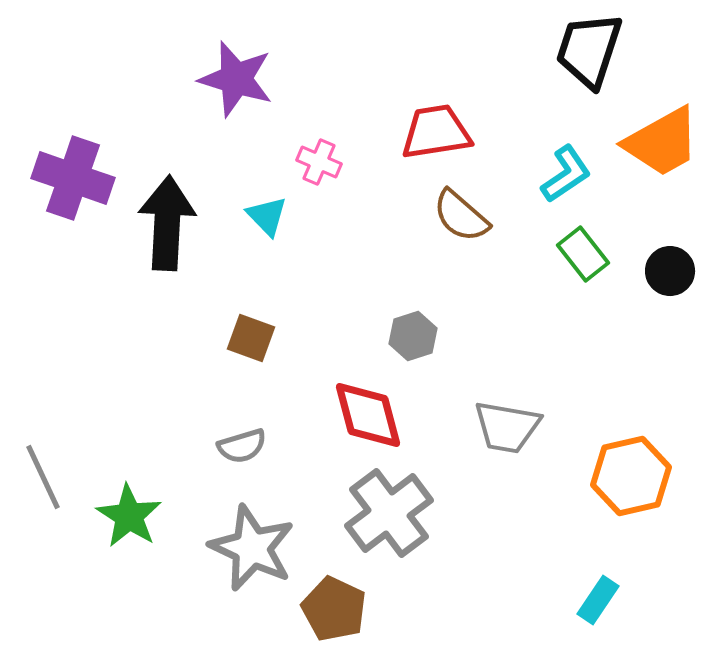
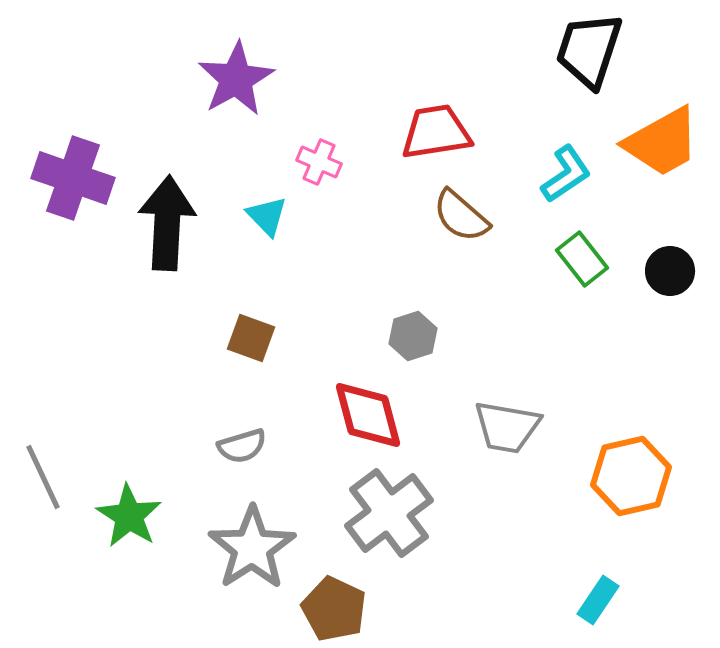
purple star: rotated 26 degrees clockwise
green rectangle: moved 1 px left, 5 px down
gray star: rotated 14 degrees clockwise
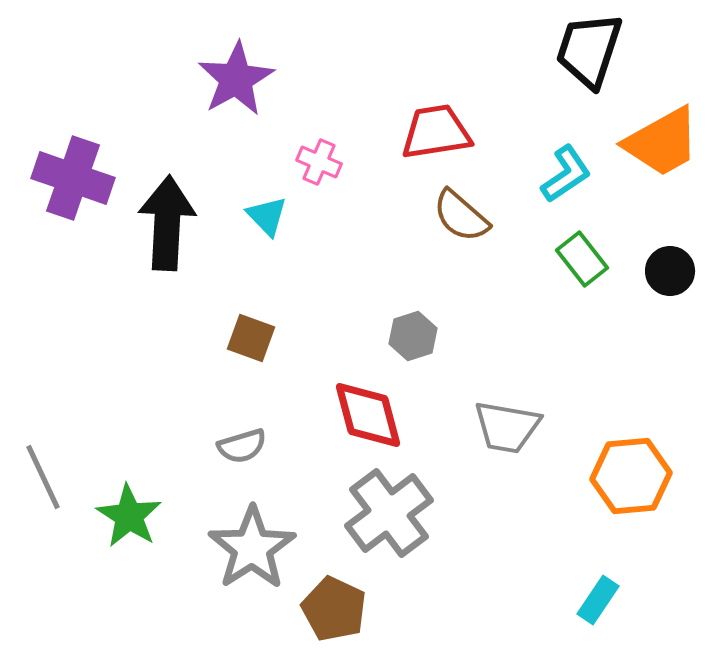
orange hexagon: rotated 8 degrees clockwise
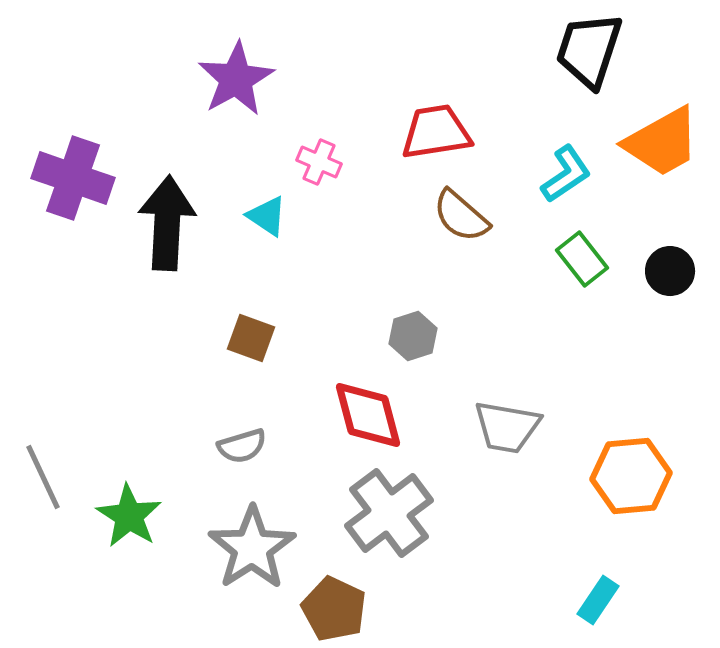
cyan triangle: rotated 12 degrees counterclockwise
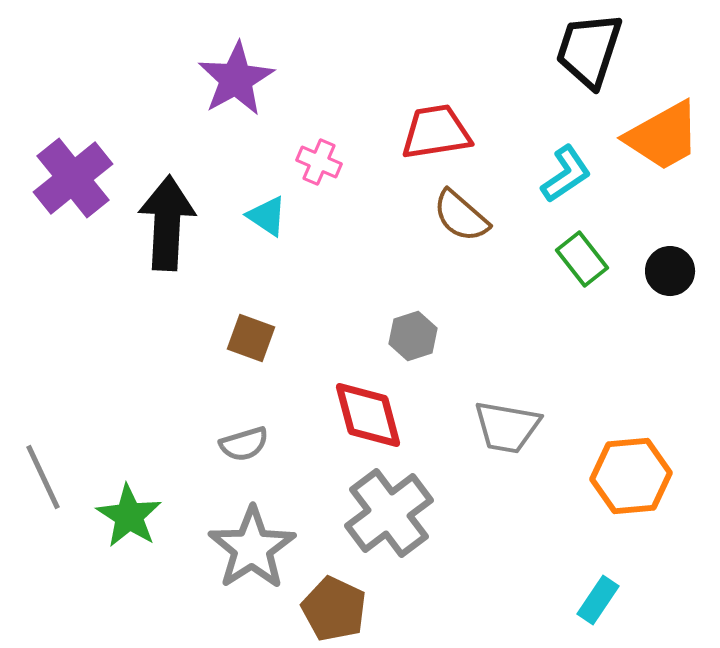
orange trapezoid: moved 1 px right, 6 px up
purple cross: rotated 32 degrees clockwise
gray semicircle: moved 2 px right, 2 px up
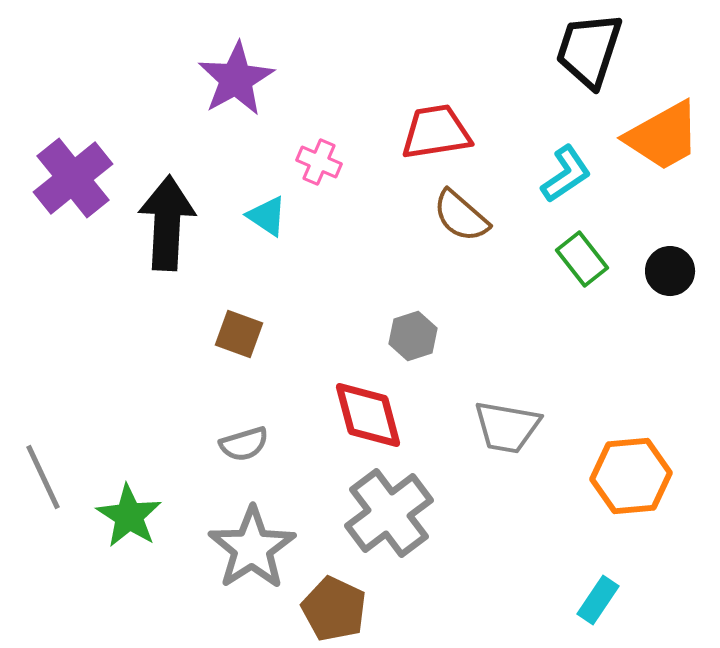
brown square: moved 12 px left, 4 px up
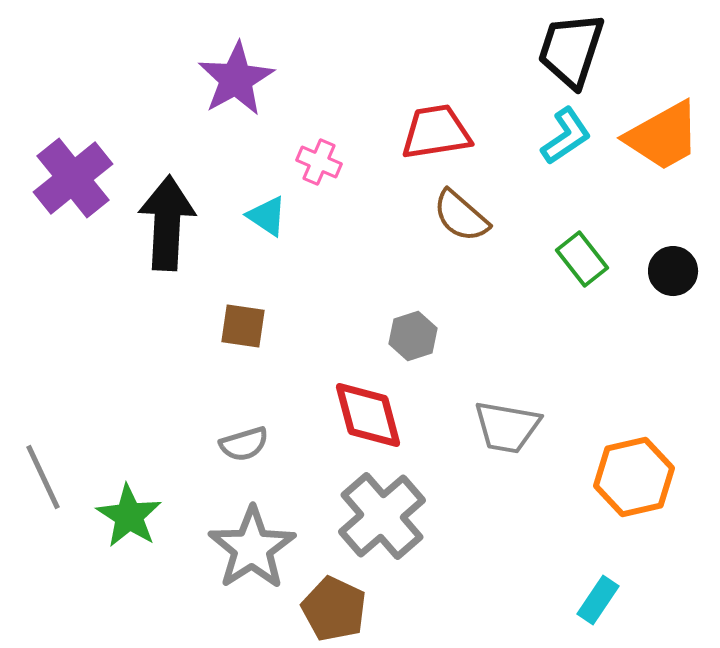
black trapezoid: moved 18 px left
cyan L-shape: moved 38 px up
black circle: moved 3 px right
brown square: moved 4 px right, 8 px up; rotated 12 degrees counterclockwise
orange hexagon: moved 3 px right, 1 px down; rotated 8 degrees counterclockwise
gray cross: moved 7 px left, 3 px down; rotated 4 degrees counterclockwise
